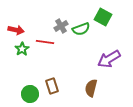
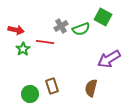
green star: moved 1 px right
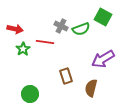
gray cross: rotated 32 degrees counterclockwise
red arrow: moved 1 px left, 1 px up
purple arrow: moved 6 px left
brown rectangle: moved 14 px right, 10 px up
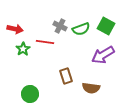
green square: moved 3 px right, 9 px down
gray cross: moved 1 px left
purple arrow: moved 4 px up
brown semicircle: rotated 96 degrees counterclockwise
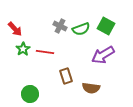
red arrow: rotated 35 degrees clockwise
red line: moved 10 px down
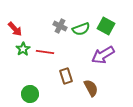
brown semicircle: rotated 126 degrees counterclockwise
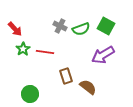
brown semicircle: moved 3 px left, 1 px up; rotated 24 degrees counterclockwise
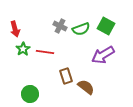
red arrow: rotated 28 degrees clockwise
brown semicircle: moved 2 px left
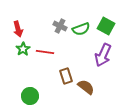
red arrow: moved 3 px right
purple arrow: rotated 35 degrees counterclockwise
green circle: moved 2 px down
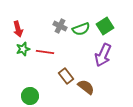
green square: moved 1 px left; rotated 30 degrees clockwise
green star: rotated 16 degrees clockwise
brown rectangle: rotated 21 degrees counterclockwise
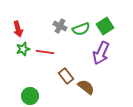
purple arrow: moved 2 px left, 2 px up
